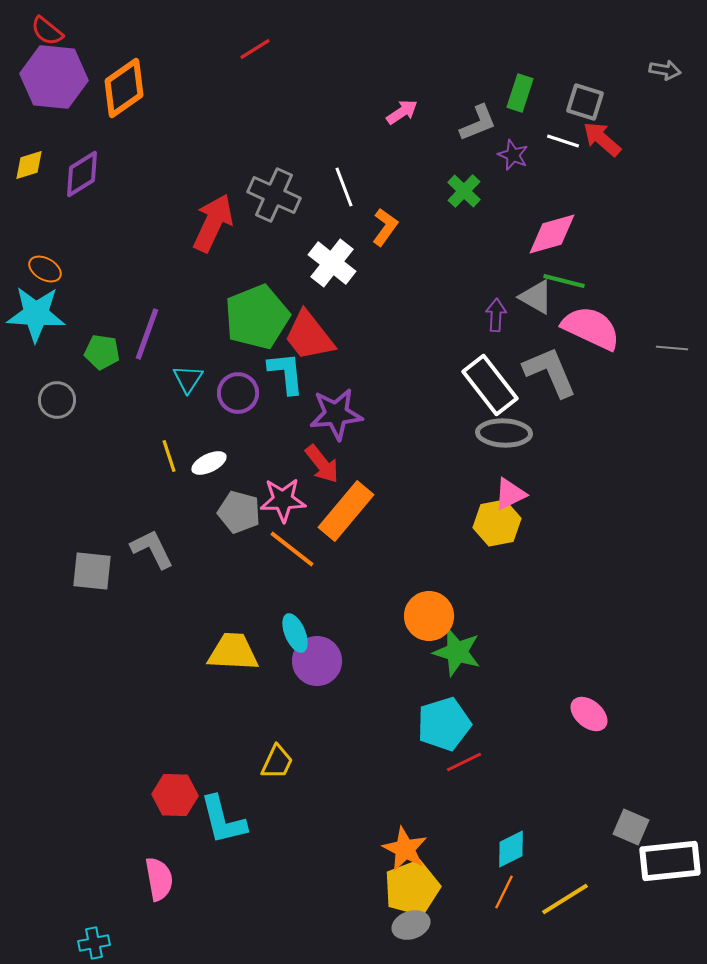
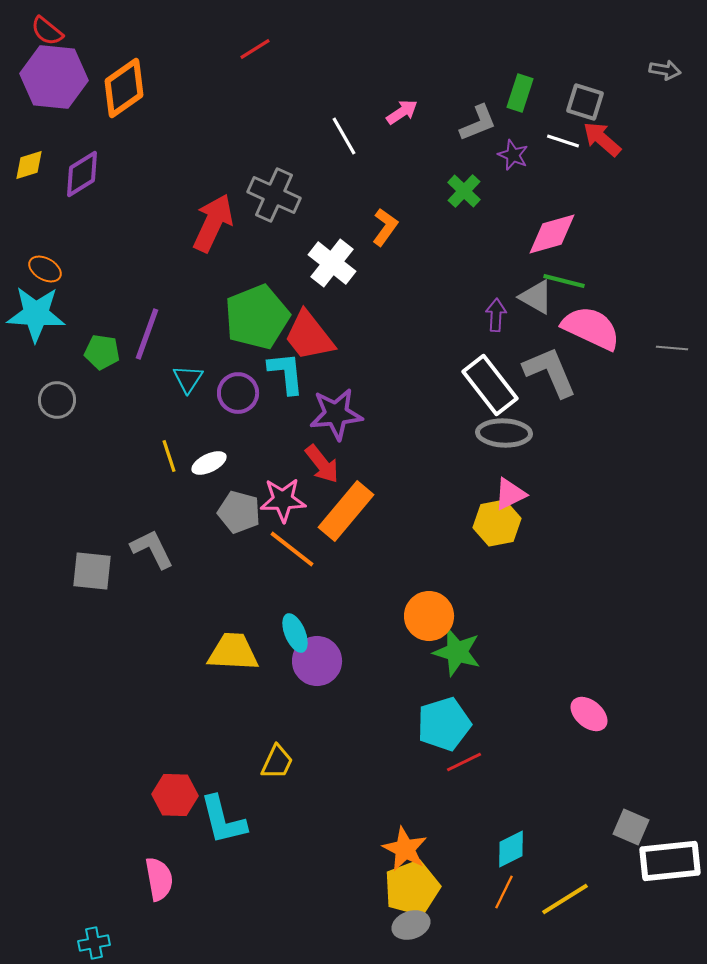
white line at (344, 187): moved 51 px up; rotated 9 degrees counterclockwise
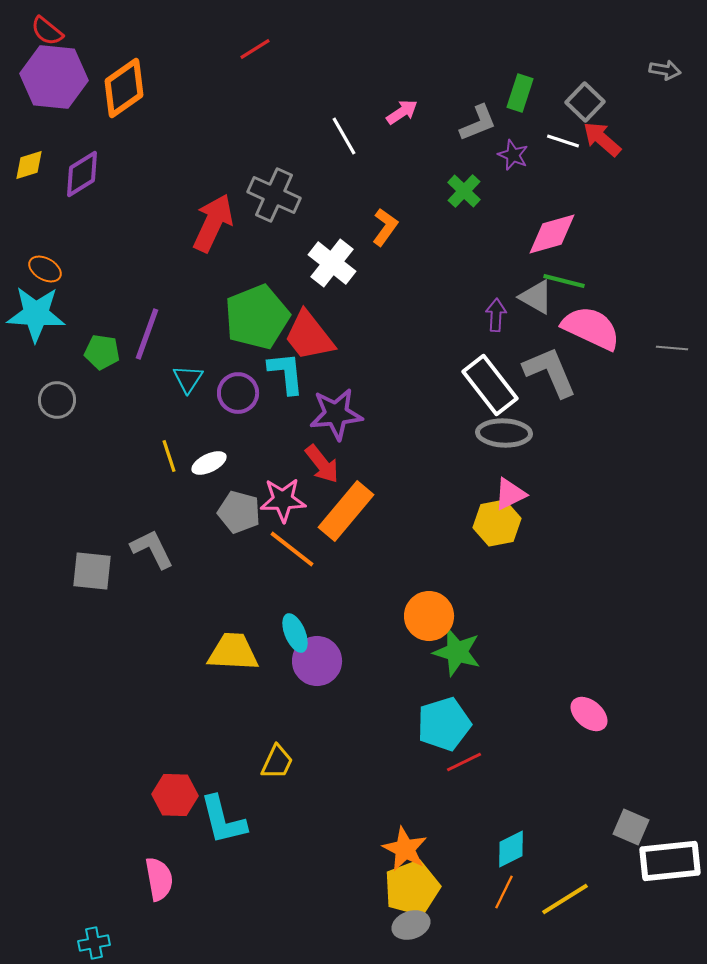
gray square at (585, 102): rotated 27 degrees clockwise
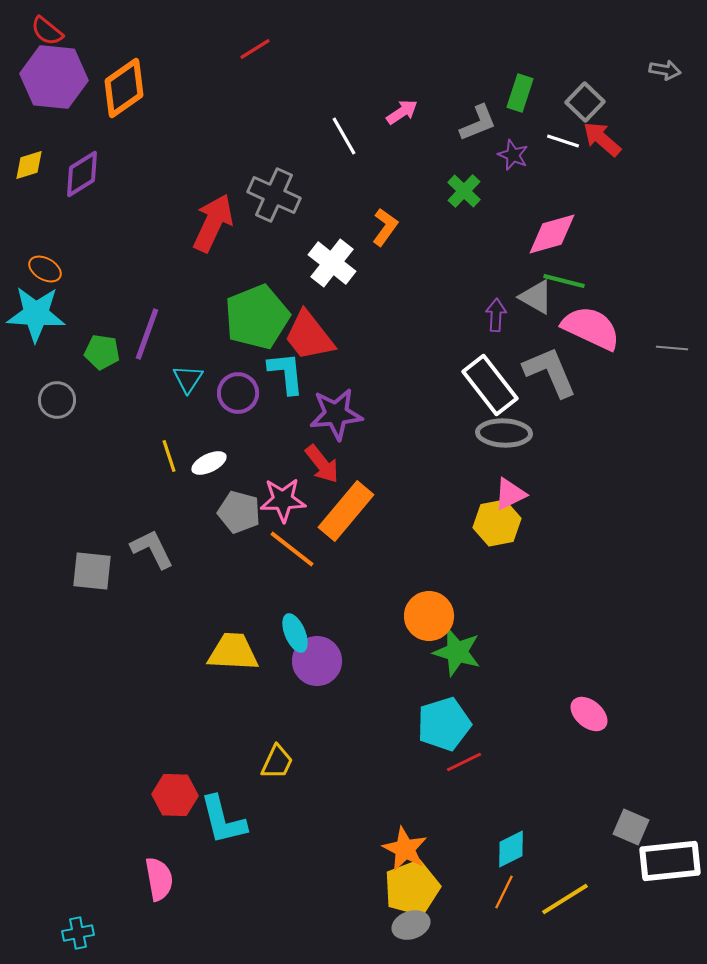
cyan cross at (94, 943): moved 16 px left, 10 px up
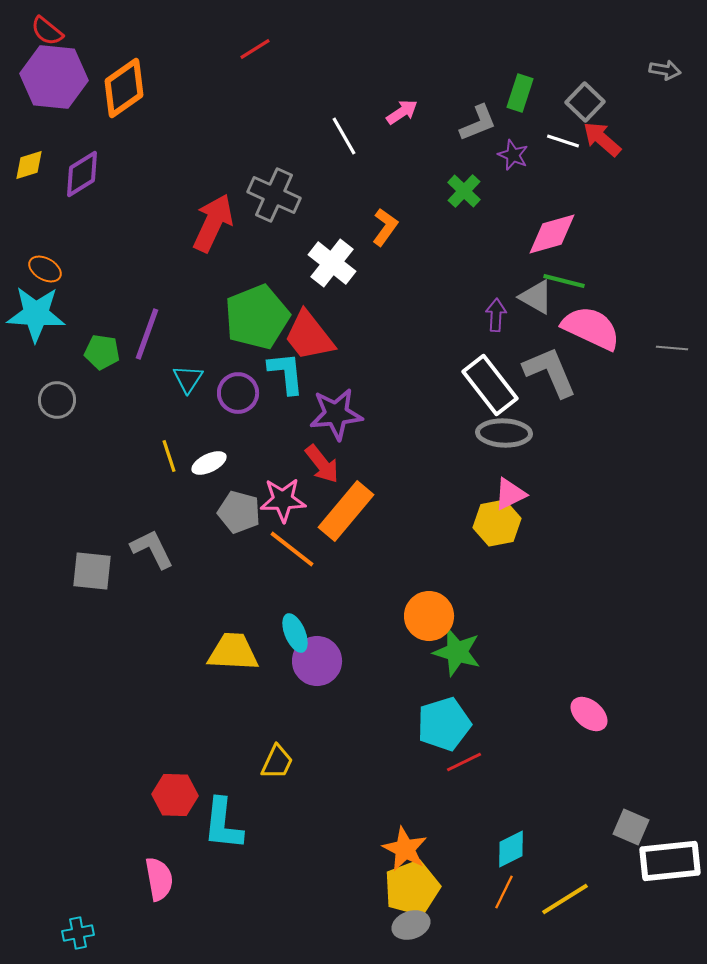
cyan L-shape at (223, 820): moved 4 px down; rotated 20 degrees clockwise
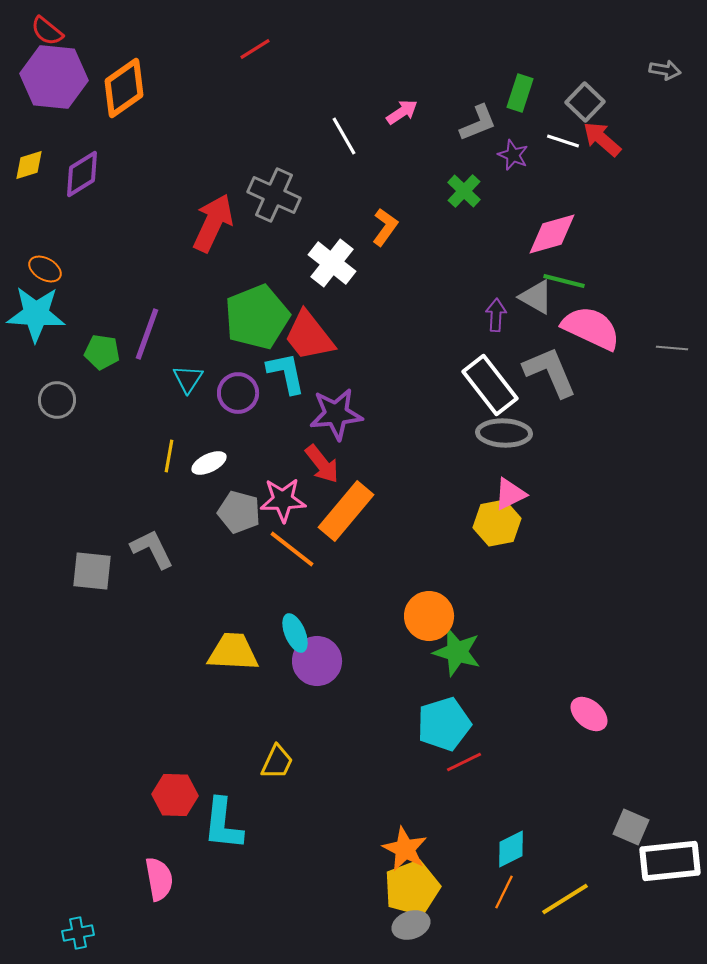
cyan L-shape at (286, 373): rotated 6 degrees counterclockwise
yellow line at (169, 456): rotated 28 degrees clockwise
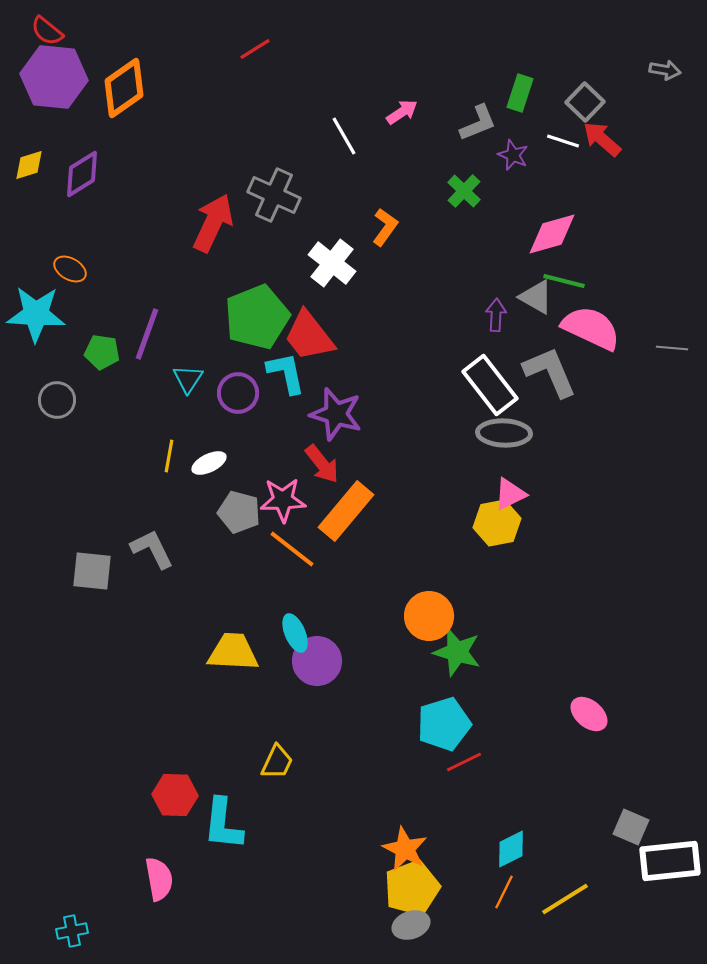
orange ellipse at (45, 269): moved 25 px right
purple star at (336, 414): rotated 22 degrees clockwise
cyan cross at (78, 933): moved 6 px left, 2 px up
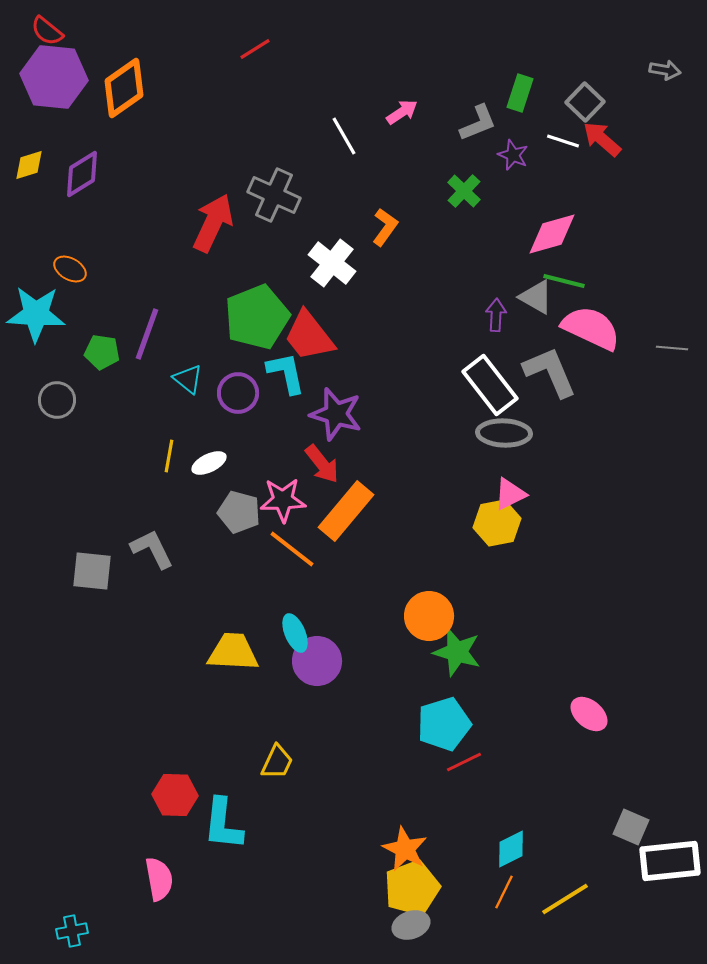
cyan triangle at (188, 379): rotated 24 degrees counterclockwise
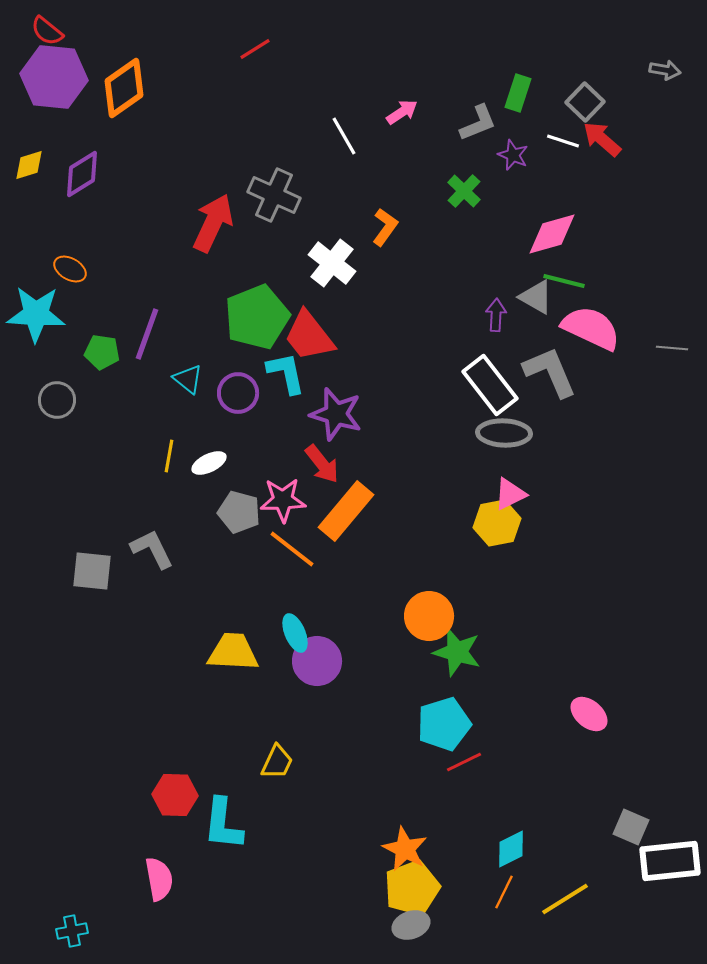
green rectangle at (520, 93): moved 2 px left
